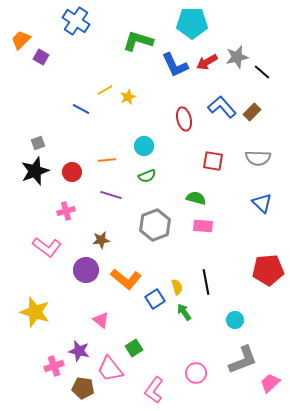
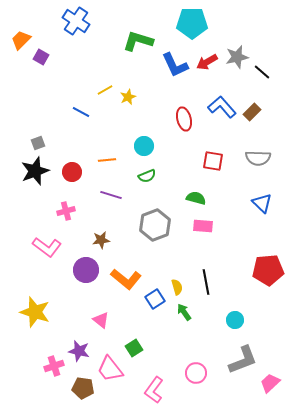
blue line at (81, 109): moved 3 px down
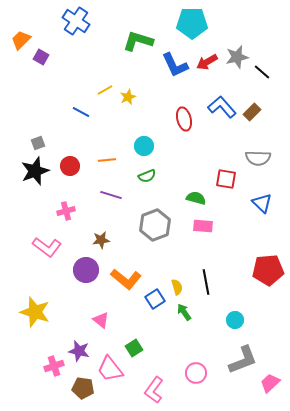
red square at (213, 161): moved 13 px right, 18 px down
red circle at (72, 172): moved 2 px left, 6 px up
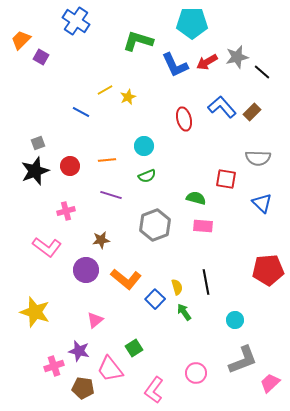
blue square at (155, 299): rotated 12 degrees counterclockwise
pink triangle at (101, 320): moved 6 px left; rotated 42 degrees clockwise
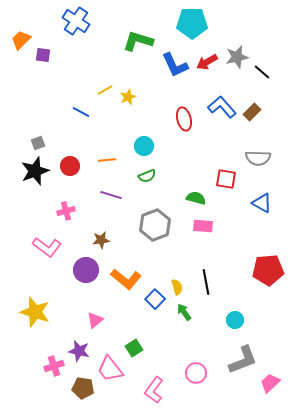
purple square at (41, 57): moved 2 px right, 2 px up; rotated 21 degrees counterclockwise
blue triangle at (262, 203): rotated 15 degrees counterclockwise
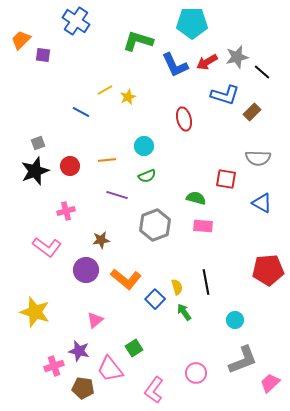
blue L-shape at (222, 107): moved 3 px right, 12 px up; rotated 148 degrees clockwise
purple line at (111, 195): moved 6 px right
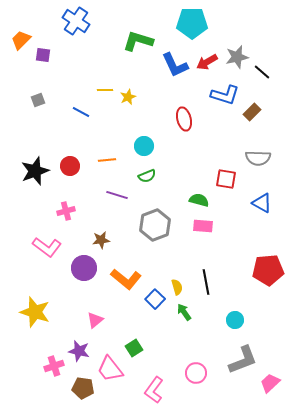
yellow line at (105, 90): rotated 28 degrees clockwise
gray square at (38, 143): moved 43 px up
green semicircle at (196, 198): moved 3 px right, 2 px down
purple circle at (86, 270): moved 2 px left, 2 px up
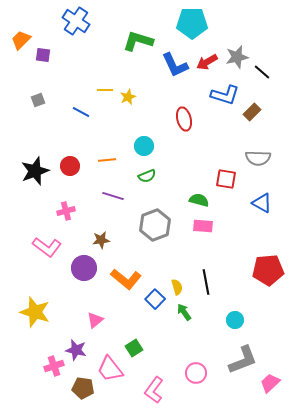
purple line at (117, 195): moved 4 px left, 1 px down
purple star at (79, 351): moved 3 px left, 1 px up
